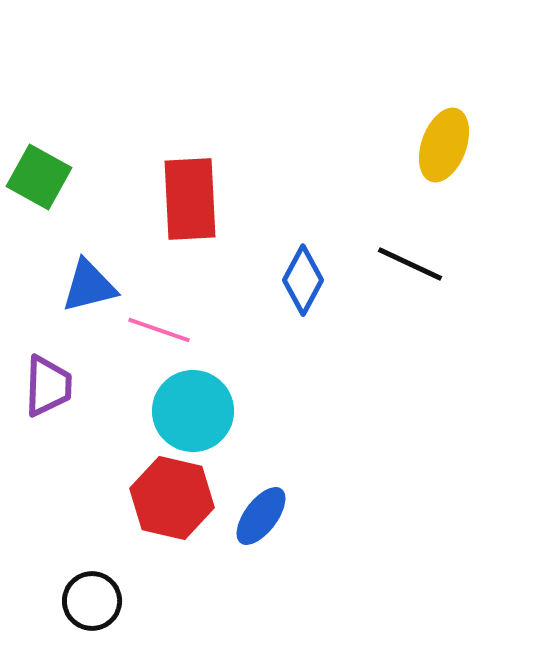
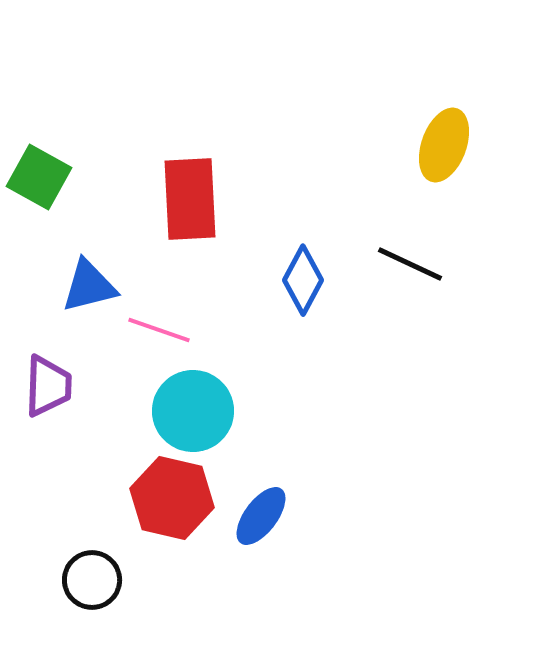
black circle: moved 21 px up
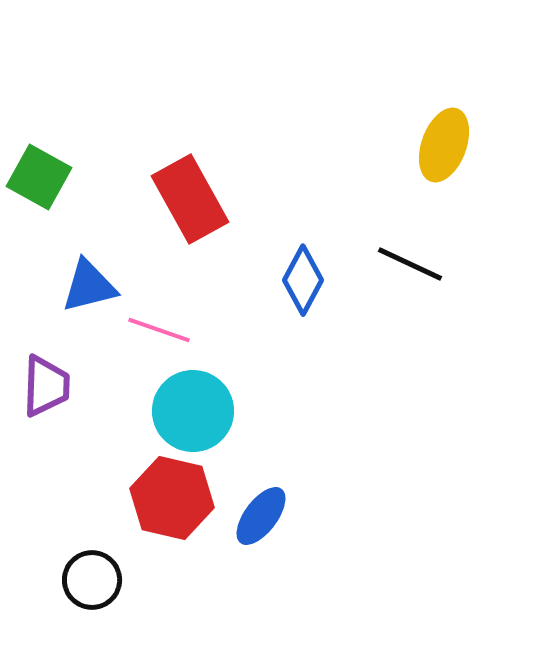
red rectangle: rotated 26 degrees counterclockwise
purple trapezoid: moved 2 px left
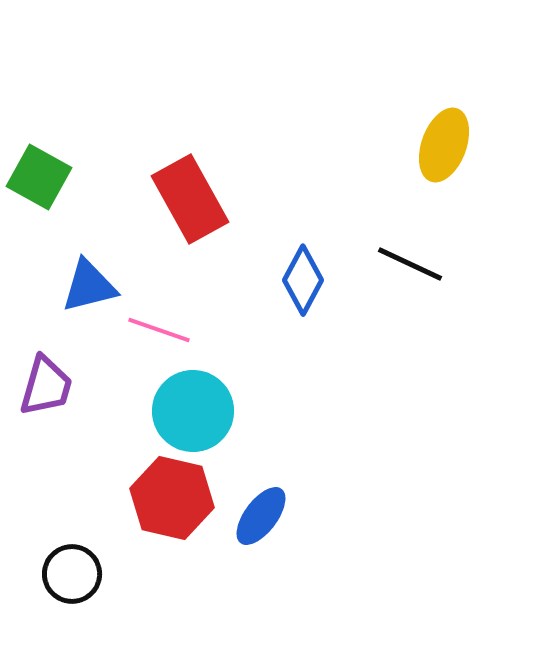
purple trapezoid: rotated 14 degrees clockwise
black circle: moved 20 px left, 6 px up
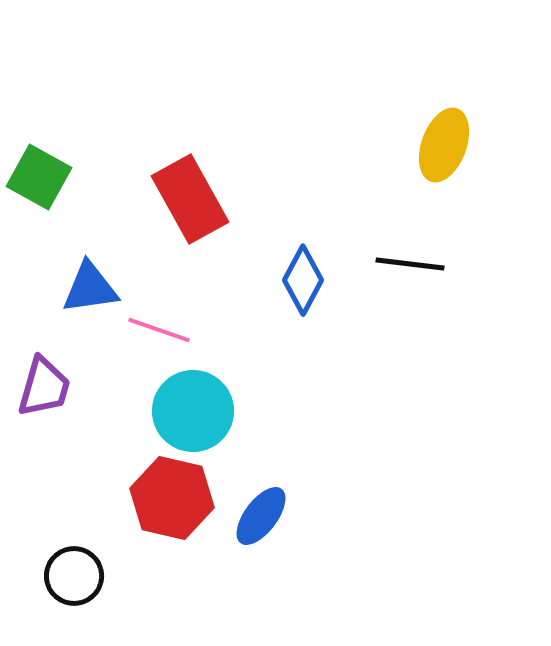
black line: rotated 18 degrees counterclockwise
blue triangle: moved 1 px right, 2 px down; rotated 6 degrees clockwise
purple trapezoid: moved 2 px left, 1 px down
black circle: moved 2 px right, 2 px down
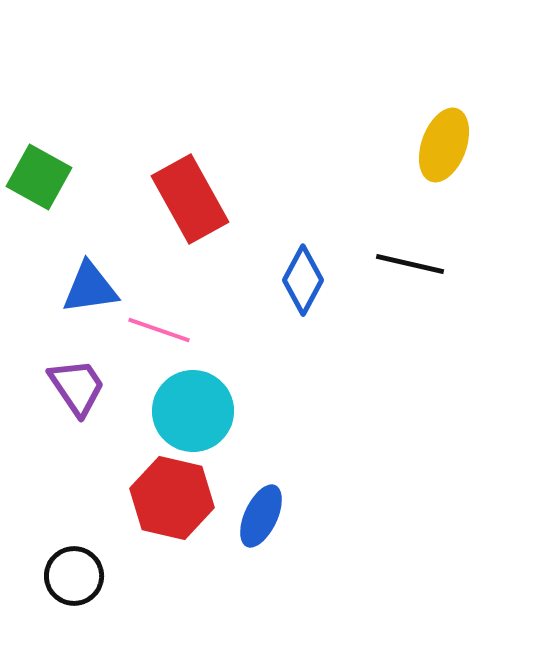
black line: rotated 6 degrees clockwise
purple trapezoid: moved 33 px right; rotated 50 degrees counterclockwise
blue ellipse: rotated 12 degrees counterclockwise
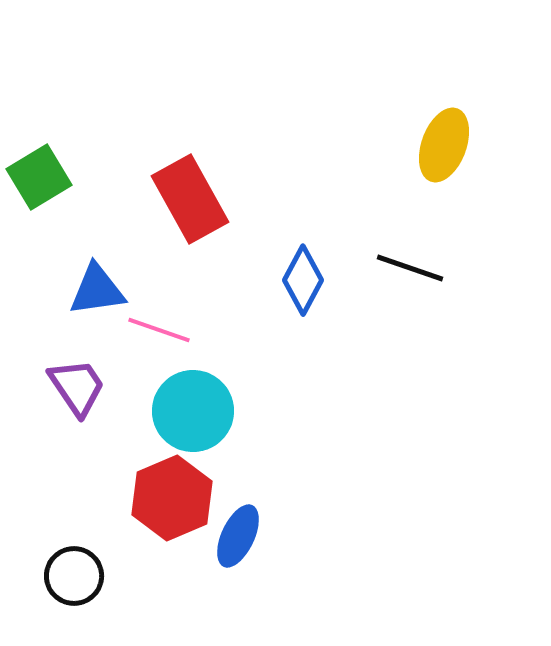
green square: rotated 30 degrees clockwise
black line: moved 4 px down; rotated 6 degrees clockwise
blue triangle: moved 7 px right, 2 px down
red hexagon: rotated 24 degrees clockwise
blue ellipse: moved 23 px left, 20 px down
